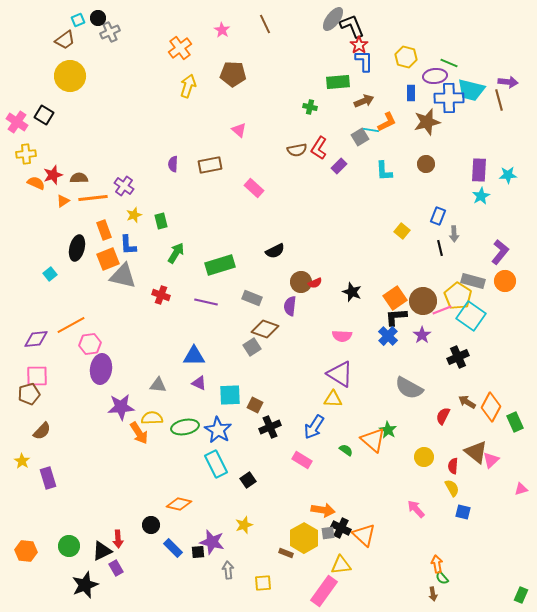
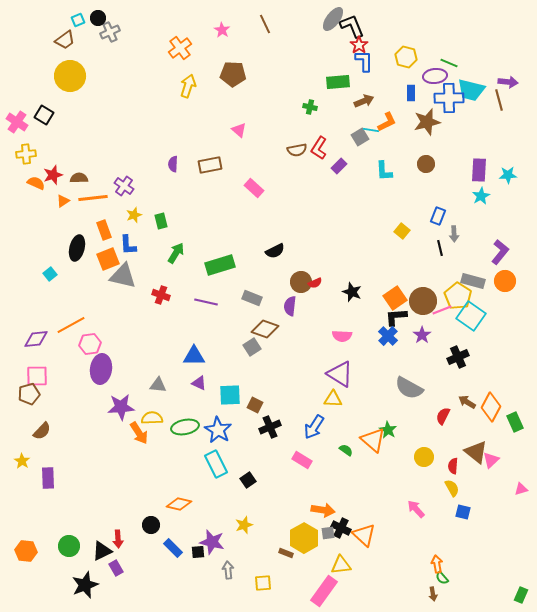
purple rectangle at (48, 478): rotated 15 degrees clockwise
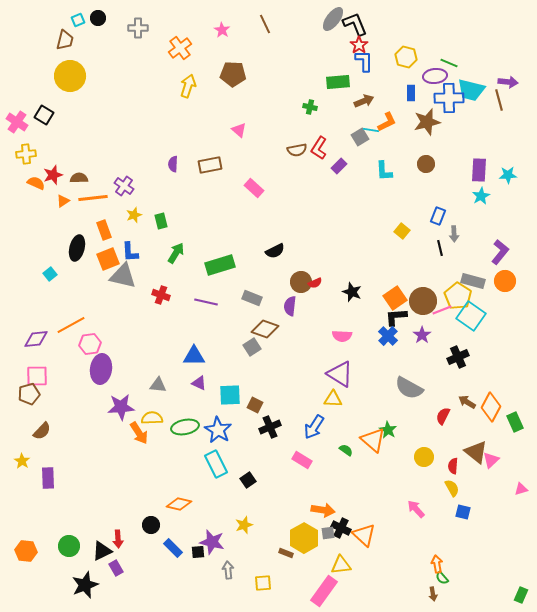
black L-shape at (352, 26): moved 3 px right, 2 px up
gray cross at (110, 32): moved 28 px right, 4 px up; rotated 24 degrees clockwise
brown trapezoid at (65, 40): rotated 40 degrees counterclockwise
blue L-shape at (128, 245): moved 2 px right, 7 px down
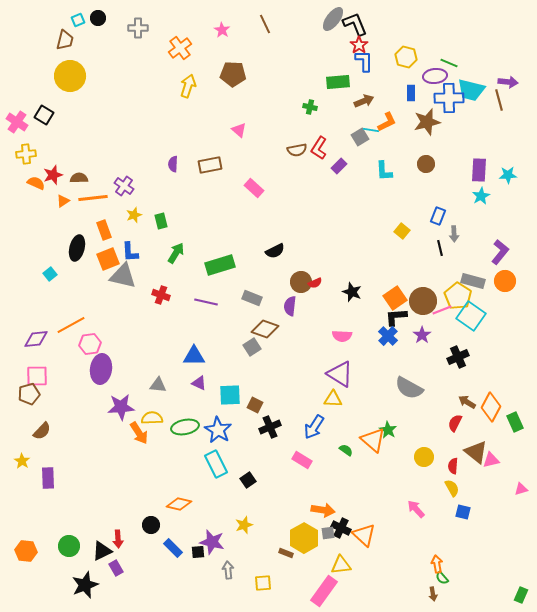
red semicircle at (443, 416): moved 12 px right, 7 px down
pink triangle at (491, 460): rotated 30 degrees clockwise
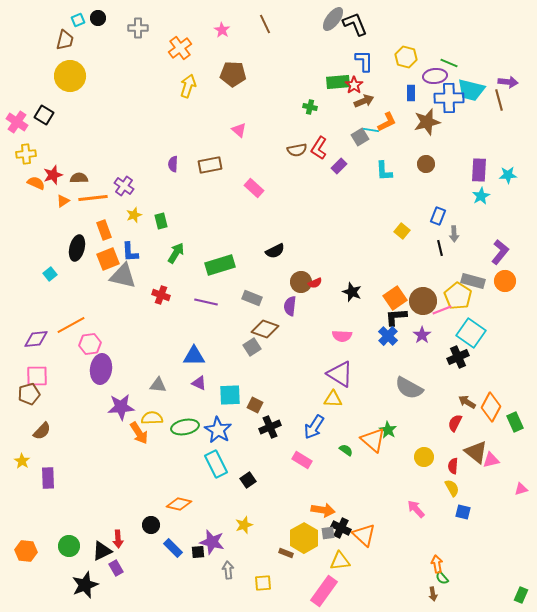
red star at (359, 45): moved 5 px left, 40 px down
cyan square at (471, 316): moved 17 px down
yellow triangle at (341, 565): moved 1 px left, 4 px up
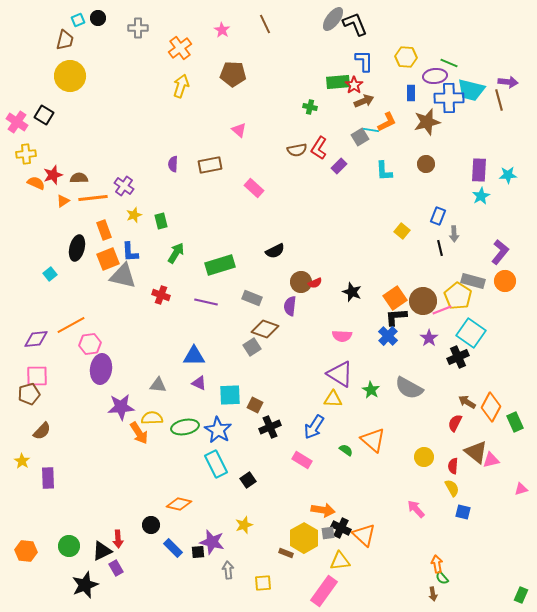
yellow hexagon at (406, 57): rotated 10 degrees counterclockwise
yellow arrow at (188, 86): moved 7 px left
purple star at (422, 335): moved 7 px right, 3 px down
green star at (388, 430): moved 17 px left, 40 px up
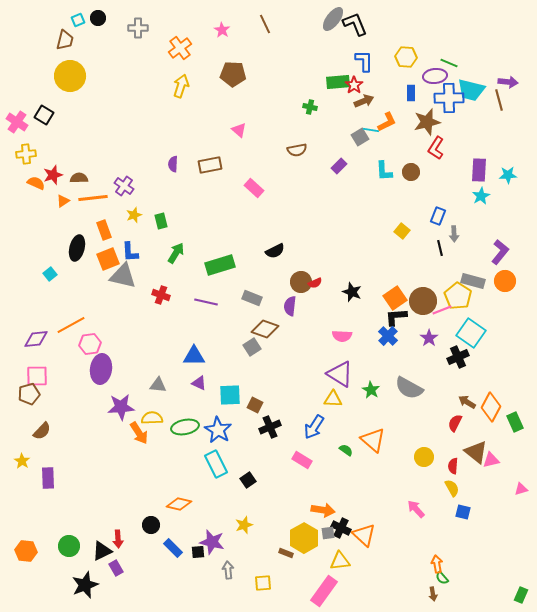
red L-shape at (319, 148): moved 117 px right
brown circle at (426, 164): moved 15 px left, 8 px down
